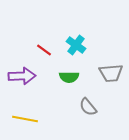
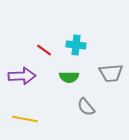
cyan cross: rotated 30 degrees counterclockwise
gray semicircle: moved 2 px left
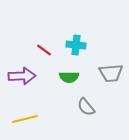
yellow line: rotated 25 degrees counterclockwise
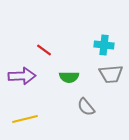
cyan cross: moved 28 px right
gray trapezoid: moved 1 px down
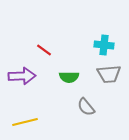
gray trapezoid: moved 2 px left
yellow line: moved 3 px down
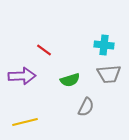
green semicircle: moved 1 px right, 3 px down; rotated 18 degrees counterclockwise
gray semicircle: rotated 114 degrees counterclockwise
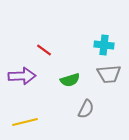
gray semicircle: moved 2 px down
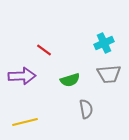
cyan cross: moved 2 px up; rotated 30 degrees counterclockwise
gray semicircle: rotated 36 degrees counterclockwise
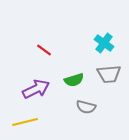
cyan cross: rotated 30 degrees counterclockwise
purple arrow: moved 14 px right, 13 px down; rotated 24 degrees counterclockwise
green semicircle: moved 4 px right
gray semicircle: moved 2 px up; rotated 114 degrees clockwise
